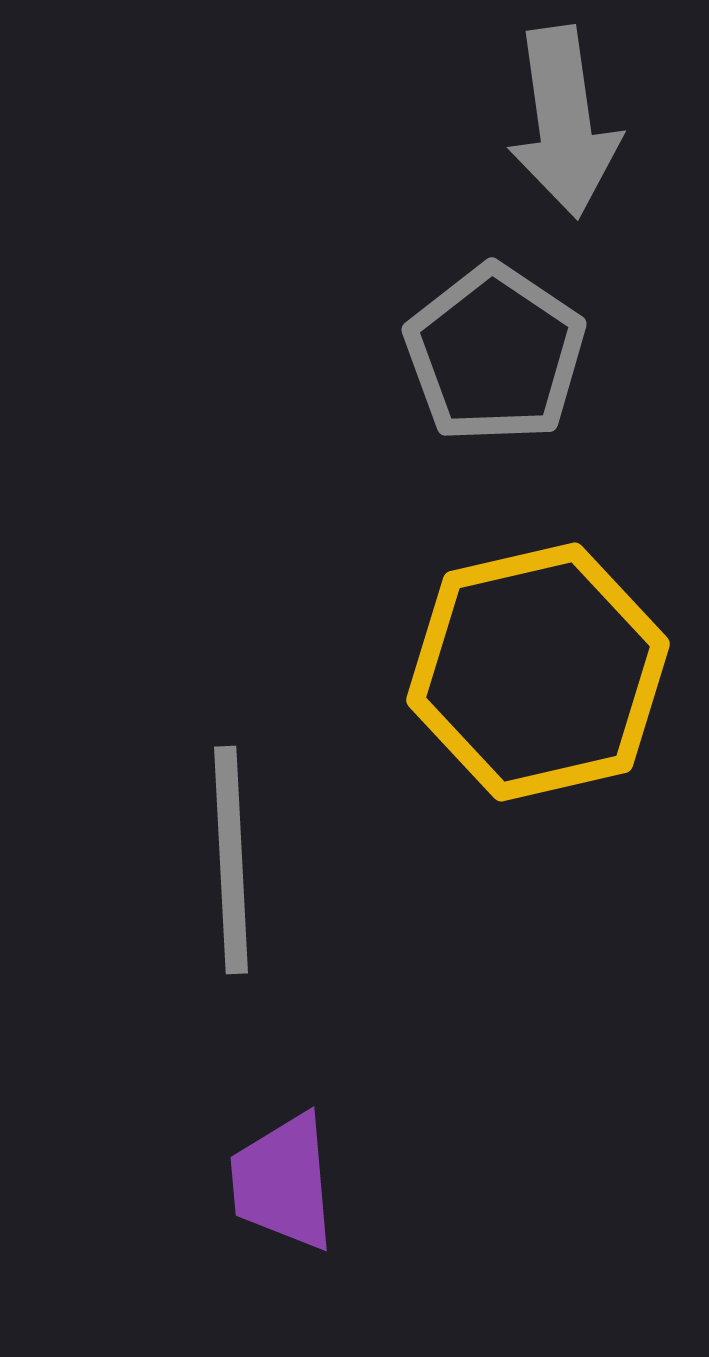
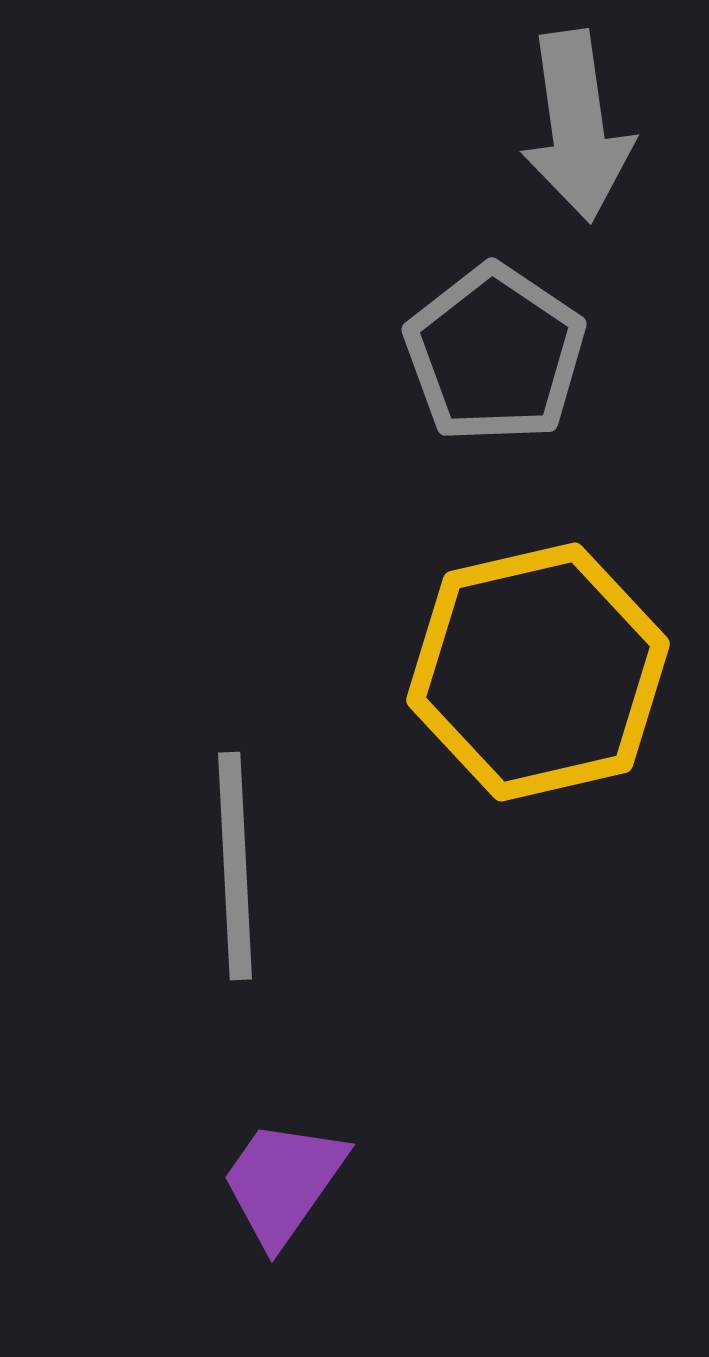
gray arrow: moved 13 px right, 4 px down
gray line: moved 4 px right, 6 px down
purple trapezoid: rotated 40 degrees clockwise
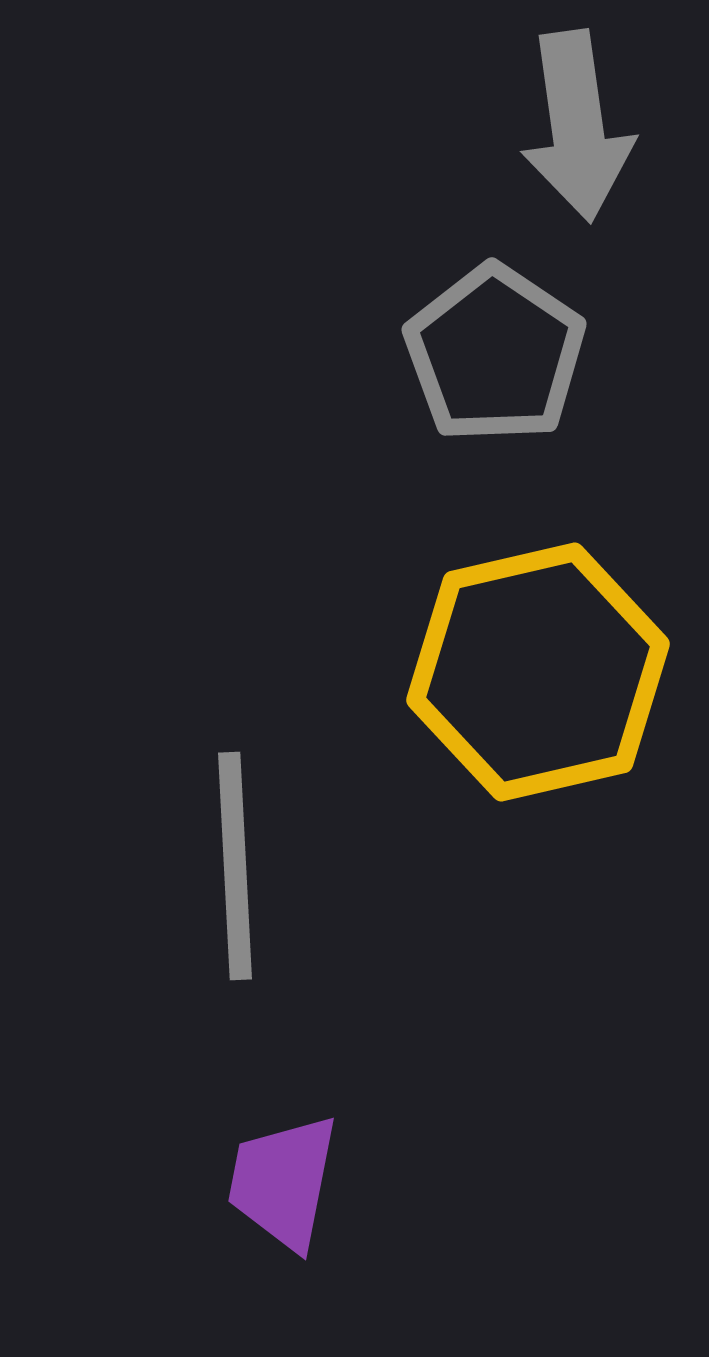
purple trapezoid: rotated 24 degrees counterclockwise
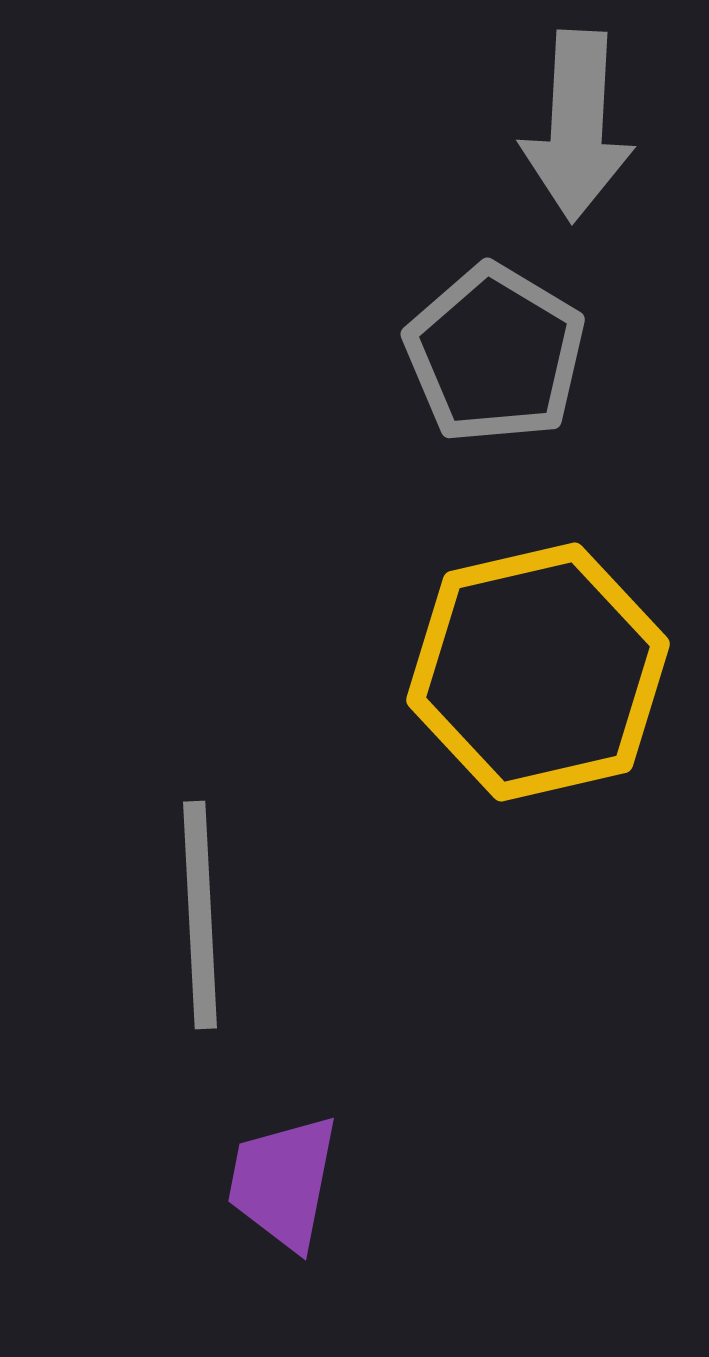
gray arrow: rotated 11 degrees clockwise
gray pentagon: rotated 3 degrees counterclockwise
gray line: moved 35 px left, 49 px down
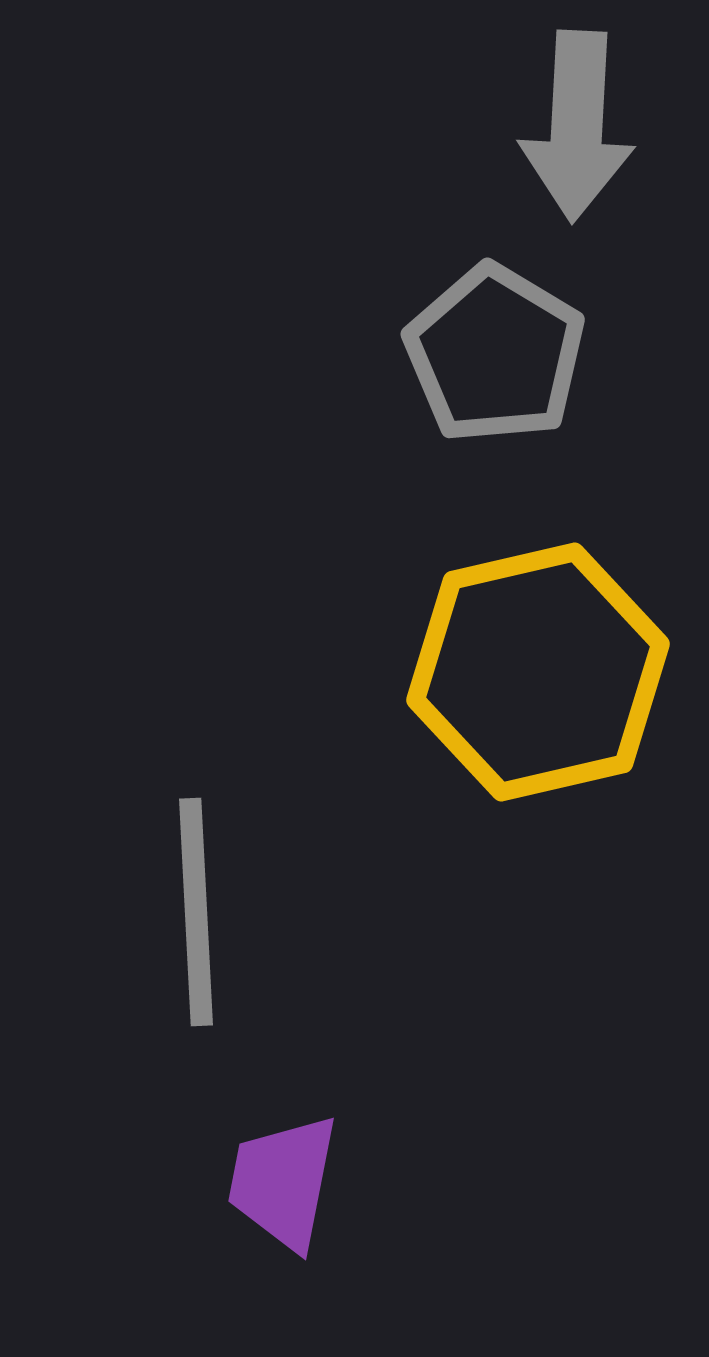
gray line: moved 4 px left, 3 px up
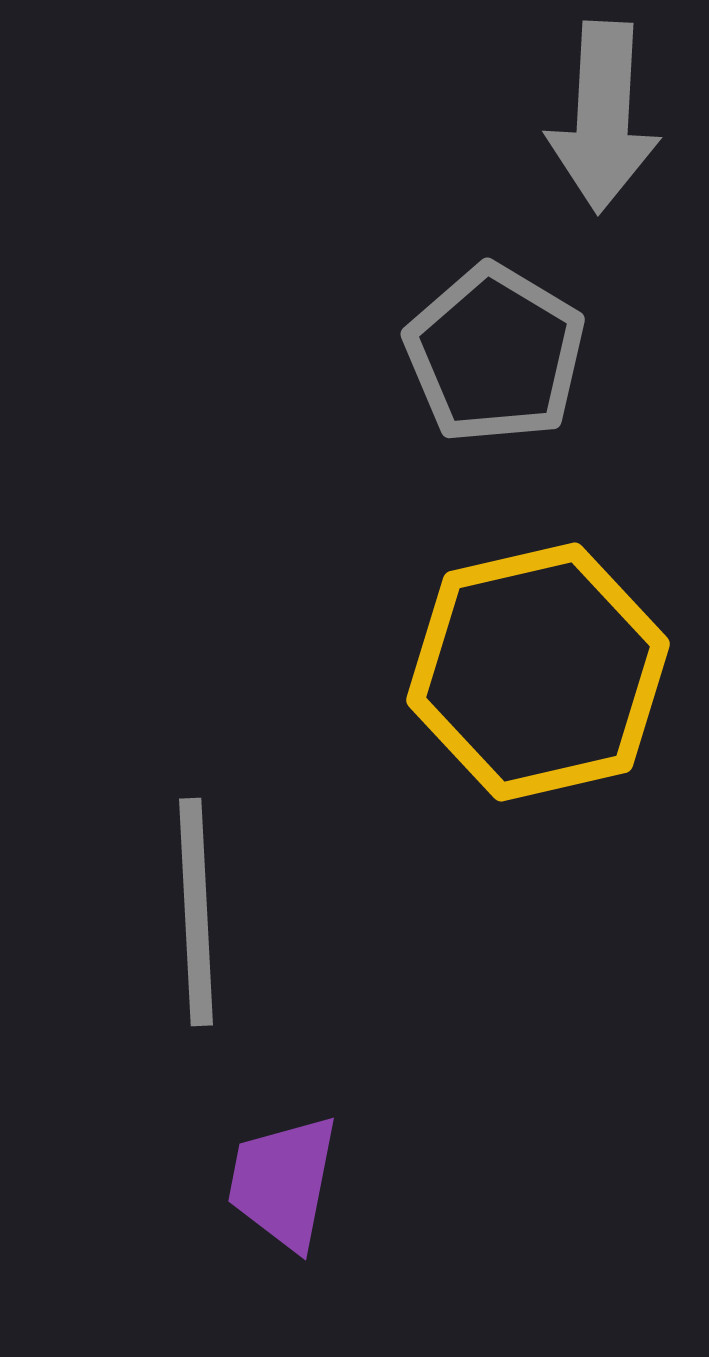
gray arrow: moved 26 px right, 9 px up
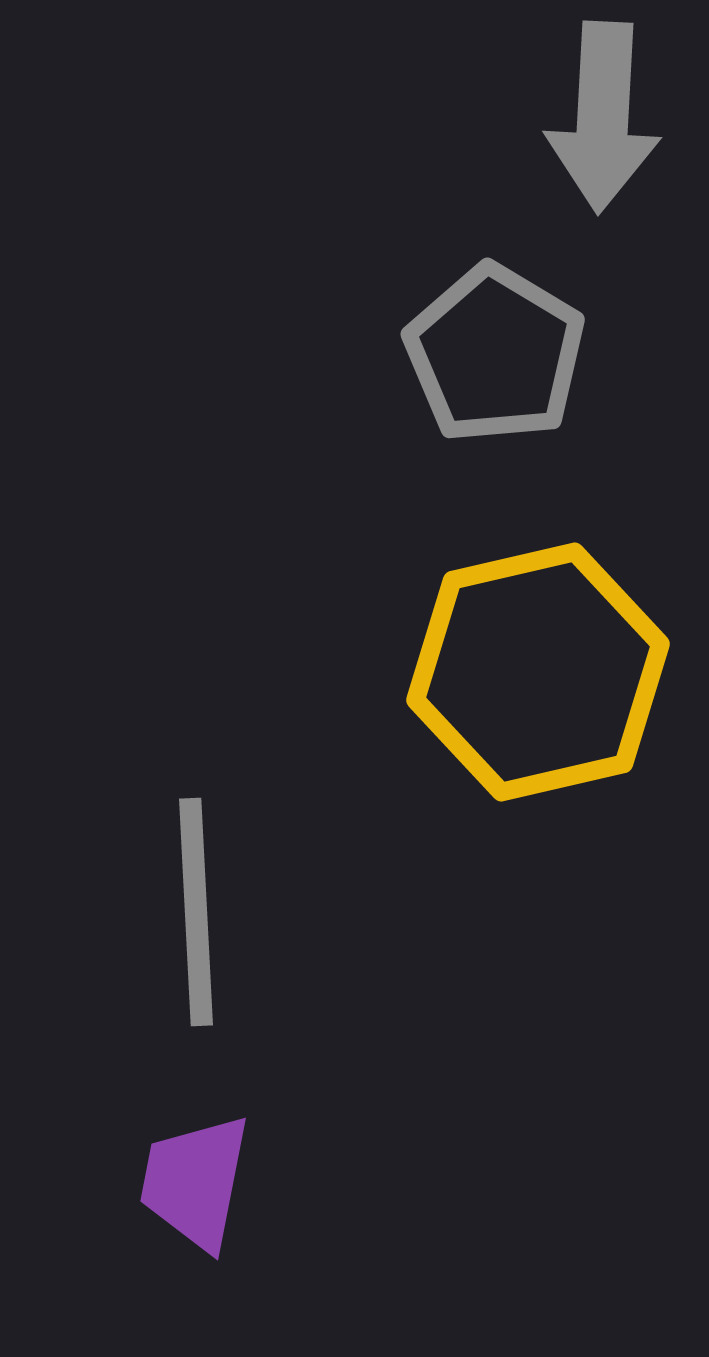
purple trapezoid: moved 88 px left
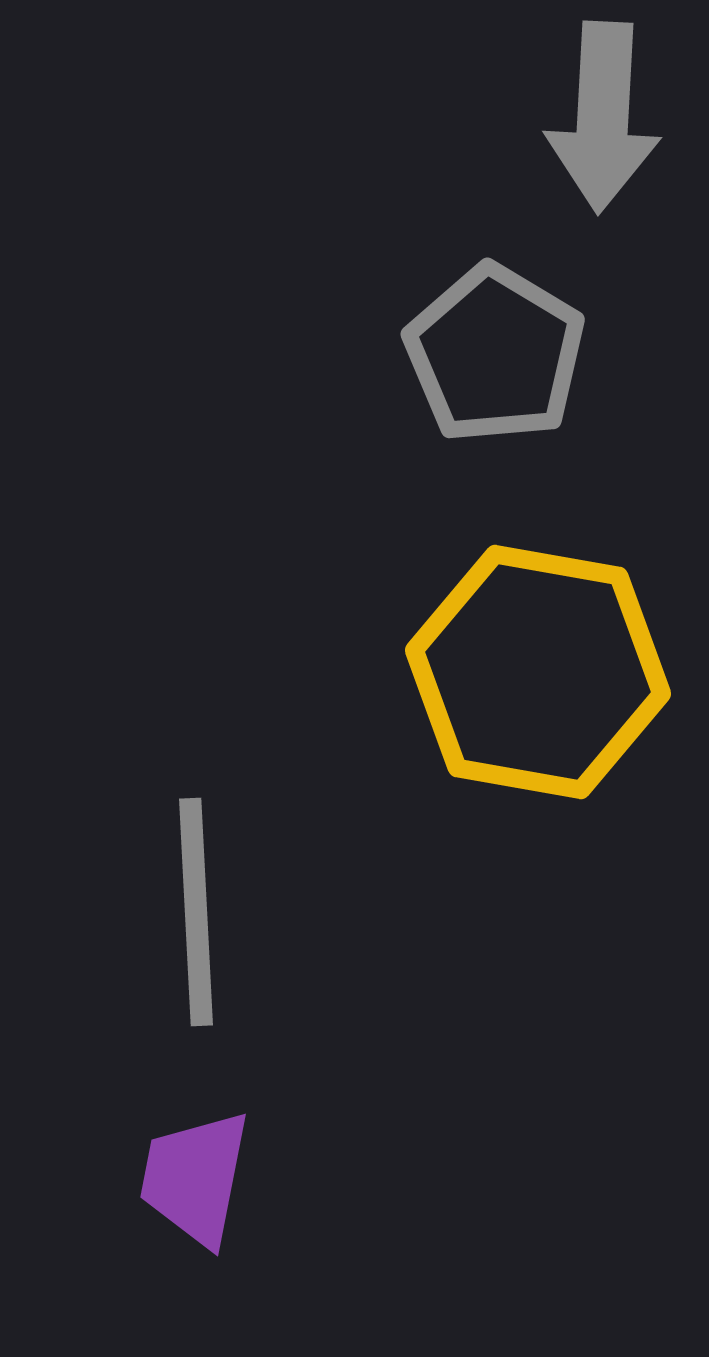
yellow hexagon: rotated 23 degrees clockwise
purple trapezoid: moved 4 px up
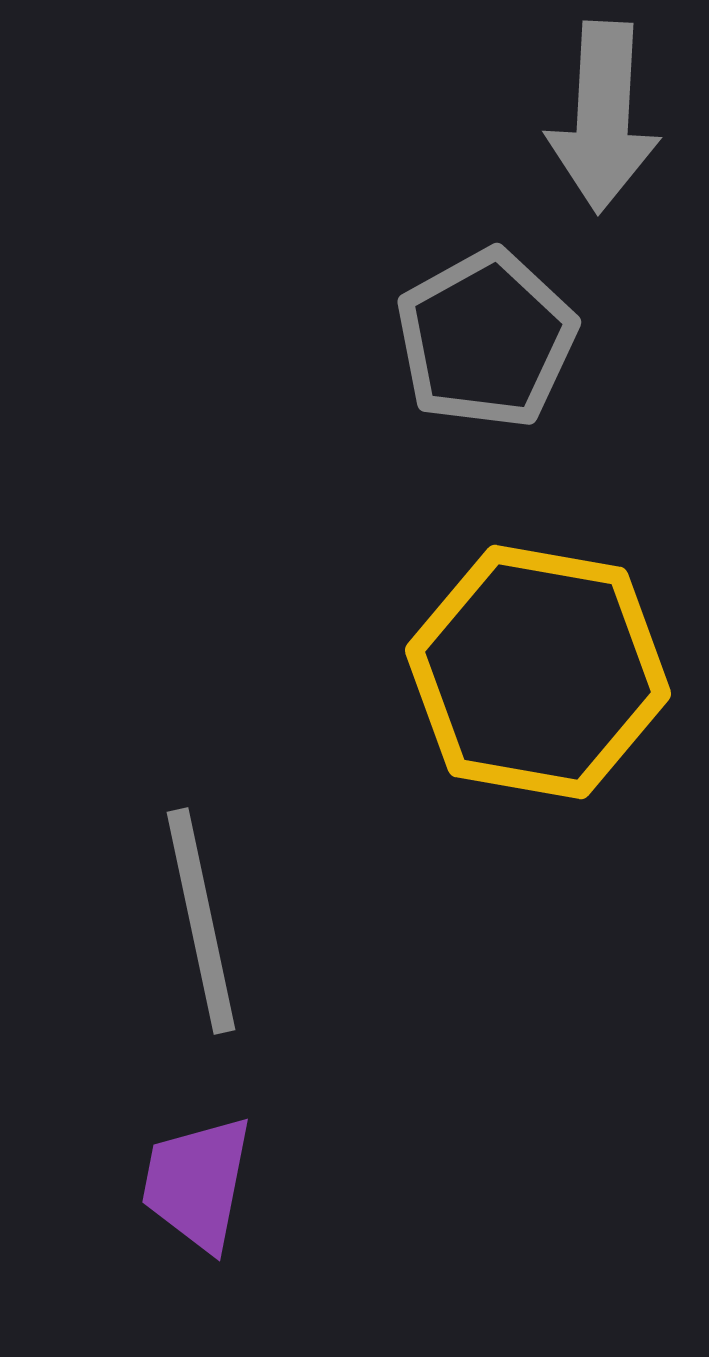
gray pentagon: moved 9 px left, 15 px up; rotated 12 degrees clockwise
gray line: moved 5 px right, 9 px down; rotated 9 degrees counterclockwise
purple trapezoid: moved 2 px right, 5 px down
